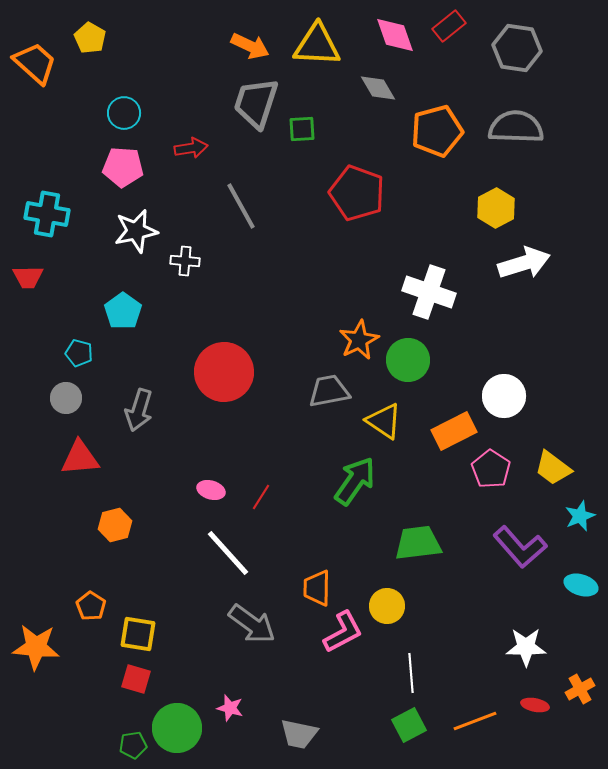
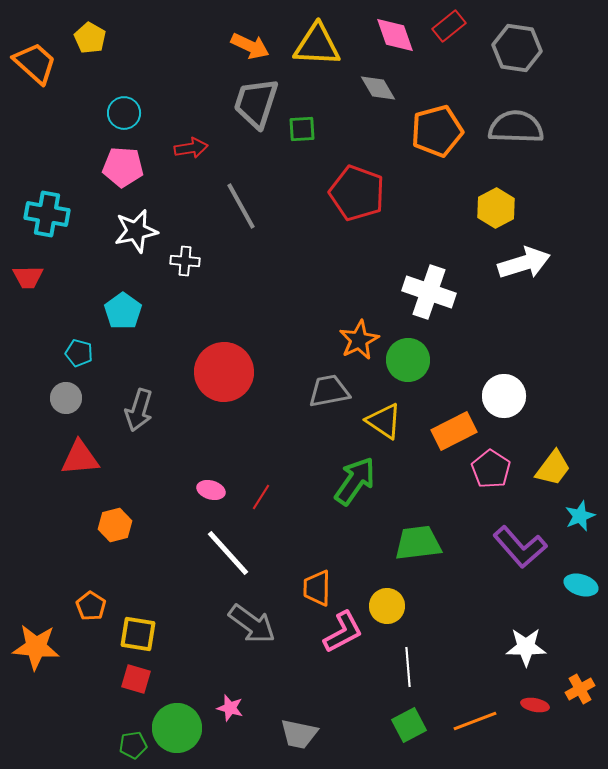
yellow trapezoid at (553, 468): rotated 90 degrees counterclockwise
white line at (411, 673): moved 3 px left, 6 px up
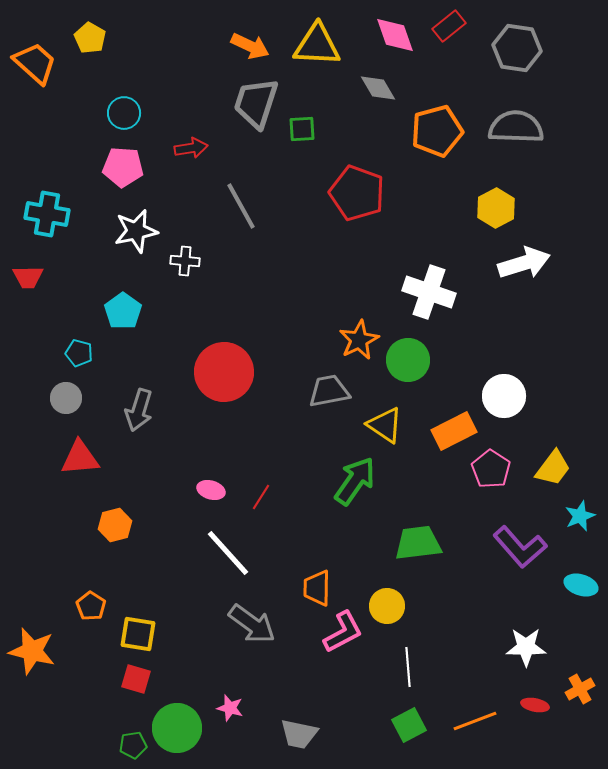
yellow triangle at (384, 421): moved 1 px right, 4 px down
orange star at (36, 647): moved 4 px left, 4 px down; rotated 9 degrees clockwise
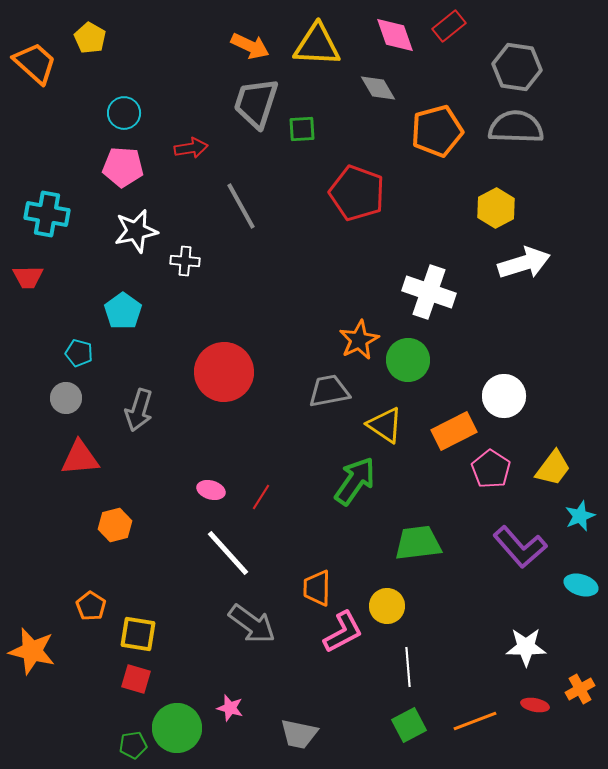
gray hexagon at (517, 48): moved 19 px down
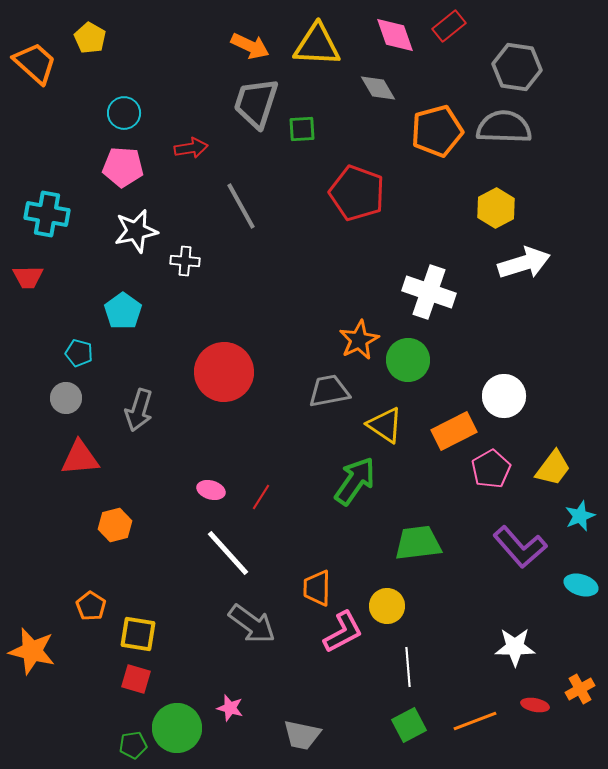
gray semicircle at (516, 127): moved 12 px left
pink pentagon at (491, 469): rotated 9 degrees clockwise
white star at (526, 647): moved 11 px left
gray trapezoid at (299, 734): moved 3 px right, 1 px down
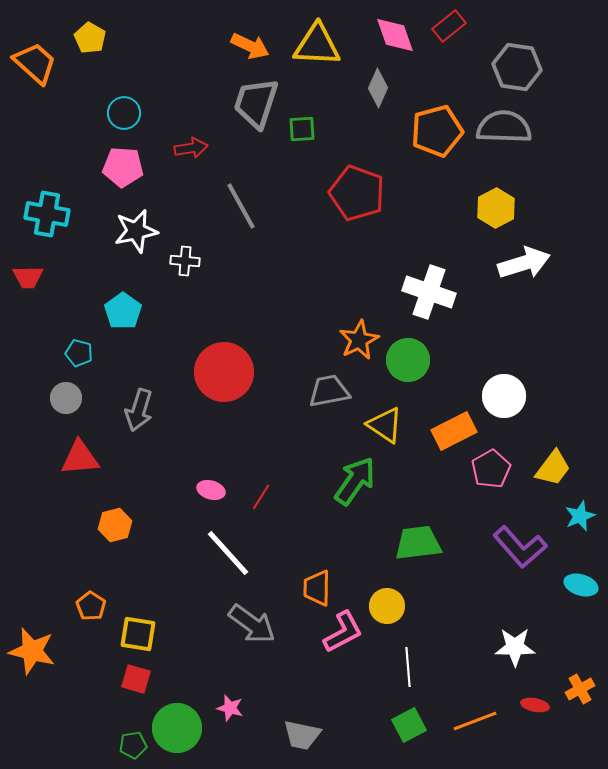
gray diamond at (378, 88): rotated 54 degrees clockwise
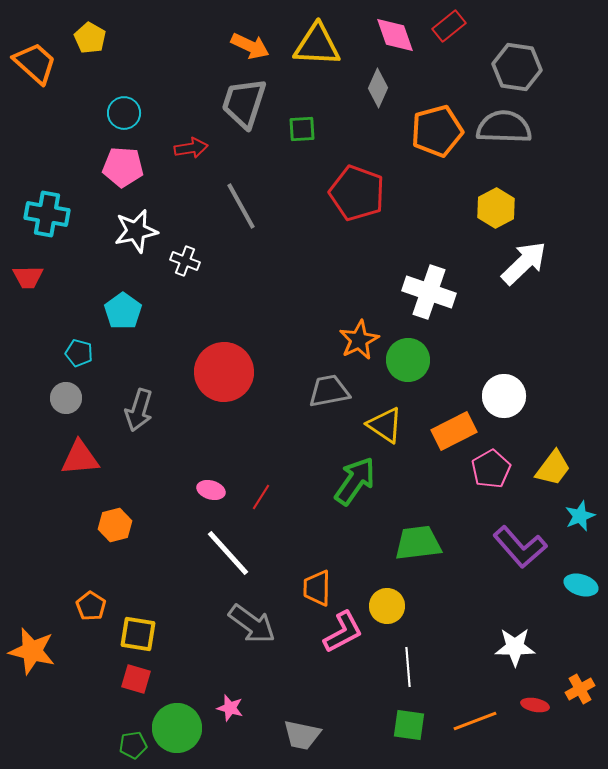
gray trapezoid at (256, 103): moved 12 px left
white cross at (185, 261): rotated 16 degrees clockwise
white arrow at (524, 263): rotated 27 degrees counterclockwise
green square at (409, 725): rotated 36 degrees clockwise
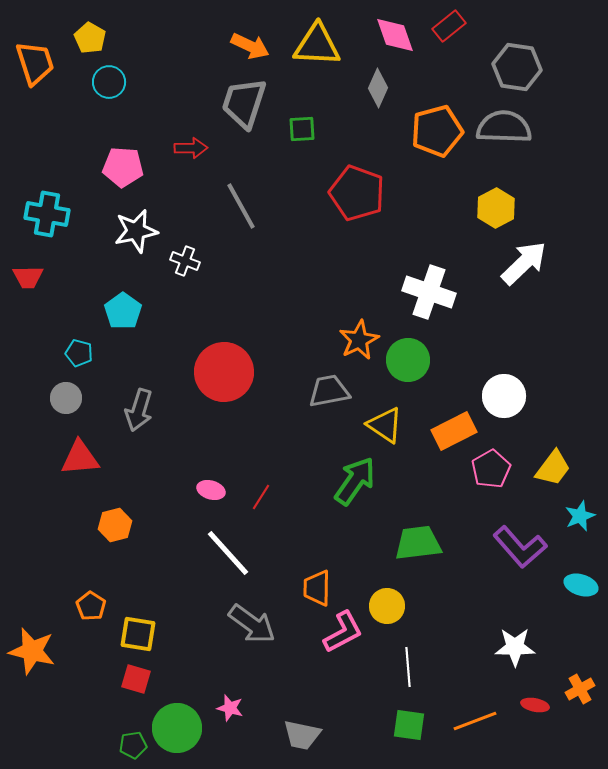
orange trapezoid at (35, 63): rotated 30 degrees clockwise
cyan circle at (124, 113): moved 15 px left, 31 px up
red arrow at (191, 148): rotated 8 degrees clockwise
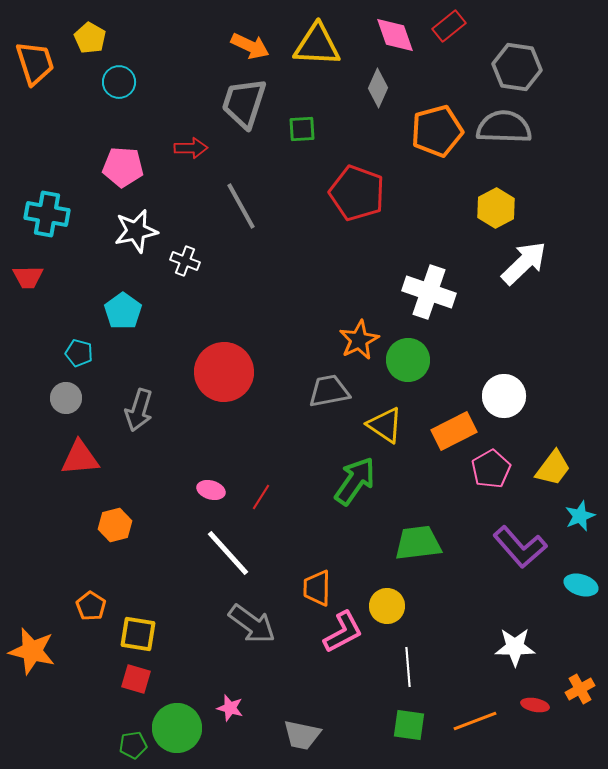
cyan circle at (109, 82): moved 10 px right
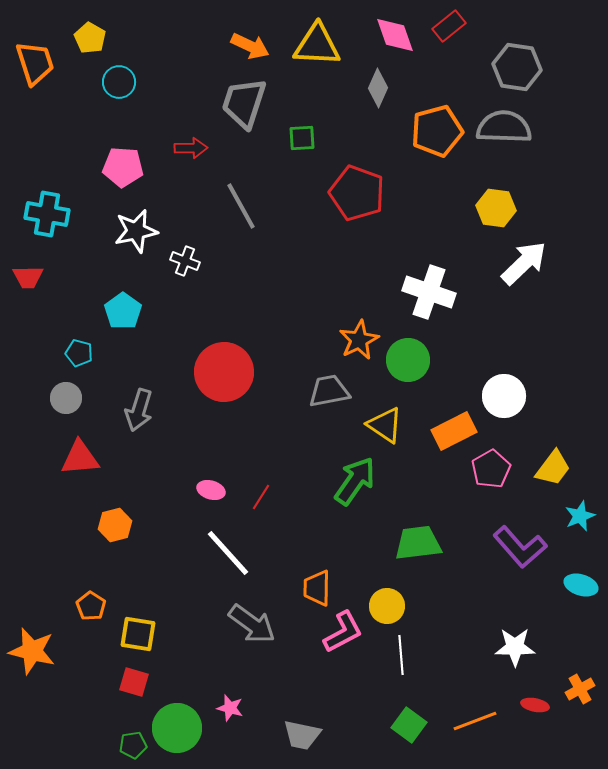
green square at (302, 129): moved 9 px down
yellow hexagon at (496, 208): rotated 24 degrees counterclockwise
white line at (408, 667): moved 7 px left, 12 px up
red square at (136, 679): moved 2 px left, 3 px down
green square at (409, 725): rotated 28 degrees clockwise
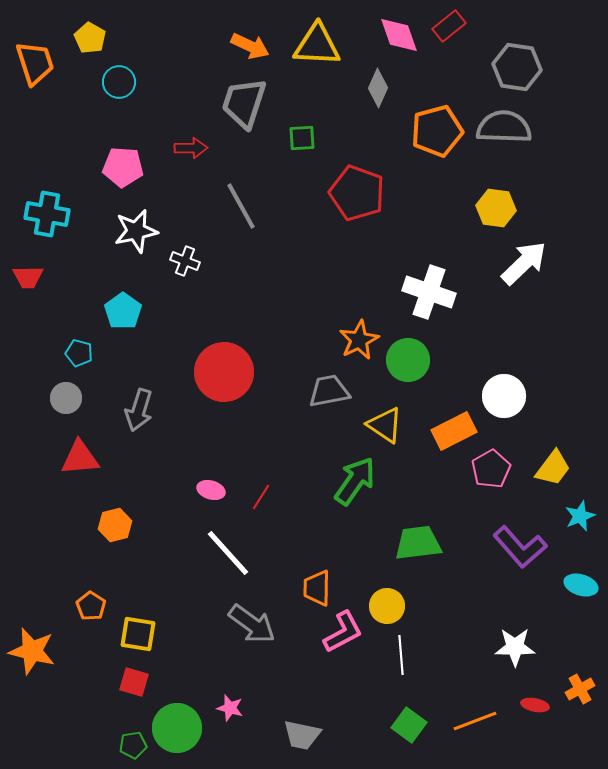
pink diamond at (395, 35): moved 4 px right
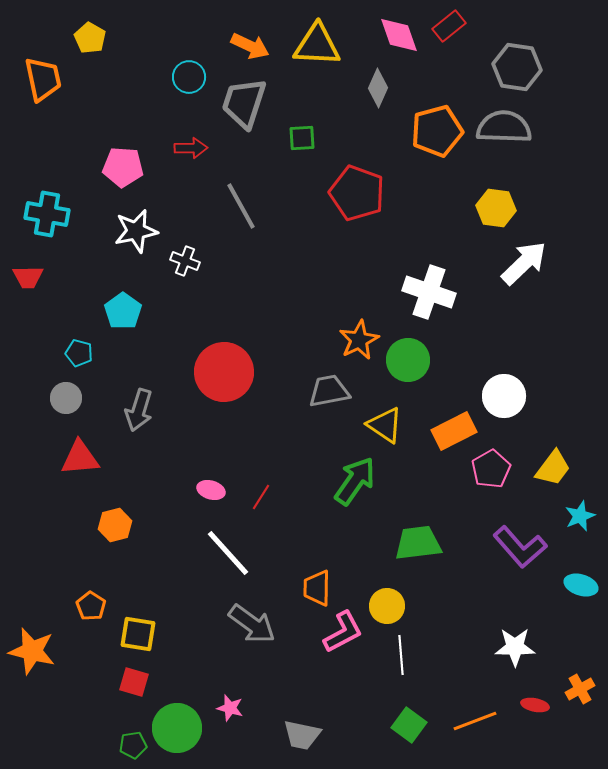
orange trapezoid at (35, 63): moved 8 px right, 16 px down; rotated 6 degrees clockwise
cyan circle at (119, 82): moved 70 px right, 5 px up
